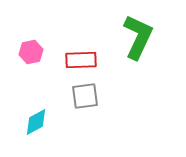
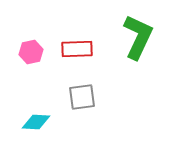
red rectangle: moved 4 px left, 11 px up
gray square: moved 3 px left, 1 px down
cyan diamond: rotated 32 degrees clockwise
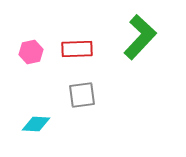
green L-shape: moved 2 px right; rotated 18 degrees clockwise
gray square: moved 2 px up
cyan diamond: moved 2 px down
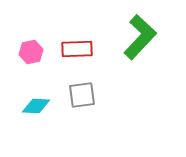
cyan diamond: moved 18 px up
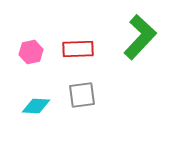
red rectangle: moved 1 px right
